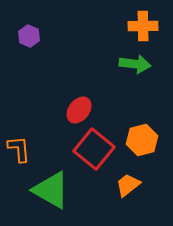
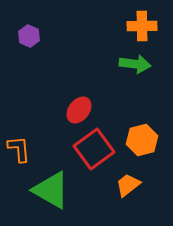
orange cross: moved 1 px left
red square: rotated 15 degrees clockwise
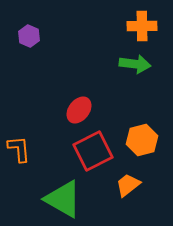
red square: moved 1 px left, 2 px down; rotated 9 degrees clockwise
green triangle: moved 12 px right, 9 px down
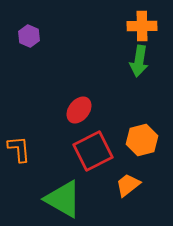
green arrow: moved 4 px right, 3 px up; rotated 92 degrees clockwise
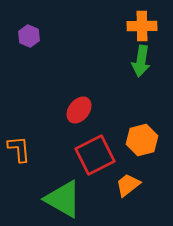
green arrow: moved 2 px right
red square: moved 2 px right, 4 px down
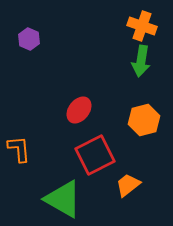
orange cross: rotated 20 degrees clockwise
purple hexagon: moved 3 px down
orange hexagon: moved 2 px right, 20 px up
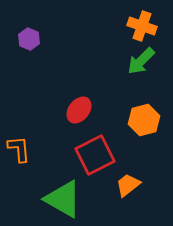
green arrow: rotated 36 degrees clockwise
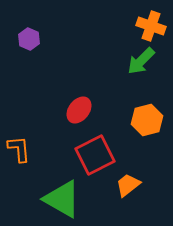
orange cross: moved 9 px right
orange hexagon: moved 3 px right
green triangle: moved 1 px left
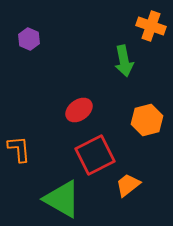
green arrow: moved 17 px left; rotated 56 degrees counterclockwise
red ellipse: rotated 16 degrees clockwise
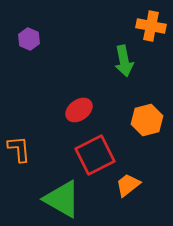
orange cross: rotated 8 degrees counterclockwise
